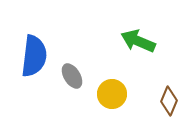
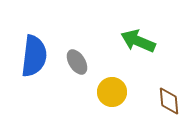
gray ellipse: moved 5 px right, 14 px up
yellow circle: moved 2 px up
brown diamond: rotated 28 degrees counterclockwise
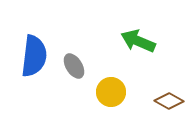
gray ellipse: moved 3 px left, 4 px down
yellow circle: moved 1 px left
brown diamond: rotated 56 degrees counterclockwise
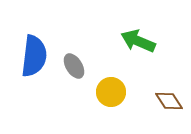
brown diamond: rotated 28 degrees clockwise
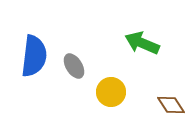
green arrow: moved 4 px right, 2 px down
brown diamond: moved 2 px right, 4 px down
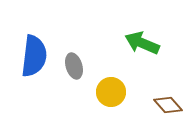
gray ellipse: rotated 15 degrees clockwise
brown diamond: moved 3 px left; rotated 8 degrees counterclockwise
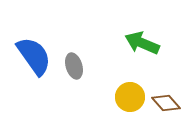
blue semicircle: rotated 42 degrees counterclockwise
yellow circle: moved 19 px right, 5 px down
brown diamond: moved 2 px left, 2 px up
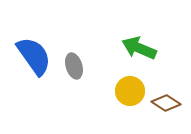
green arrow: moved 3 px left, 5 px down
yellow circle: moved 6 px up
brown diamond: rotated 16 degrees counterclockwise
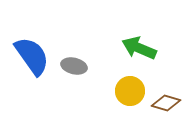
blue semicircle: moved 2 px left
gray ellipse: rotated 60 degrees counterclockwise
brown diamond: rotated 16 degrees counterclockwise
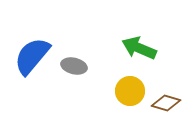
blue semicircle: rotated 105 degrees counterclockwise
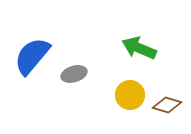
gray ellipse: moved 8 px down; rotated 30 degrees counterclockwise
yellow circle: moved 4 px down
brown diamond: moved 1 px right, 2 px down
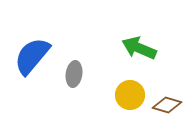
gray ellipse: rotated 65 degrees counterclockwise
